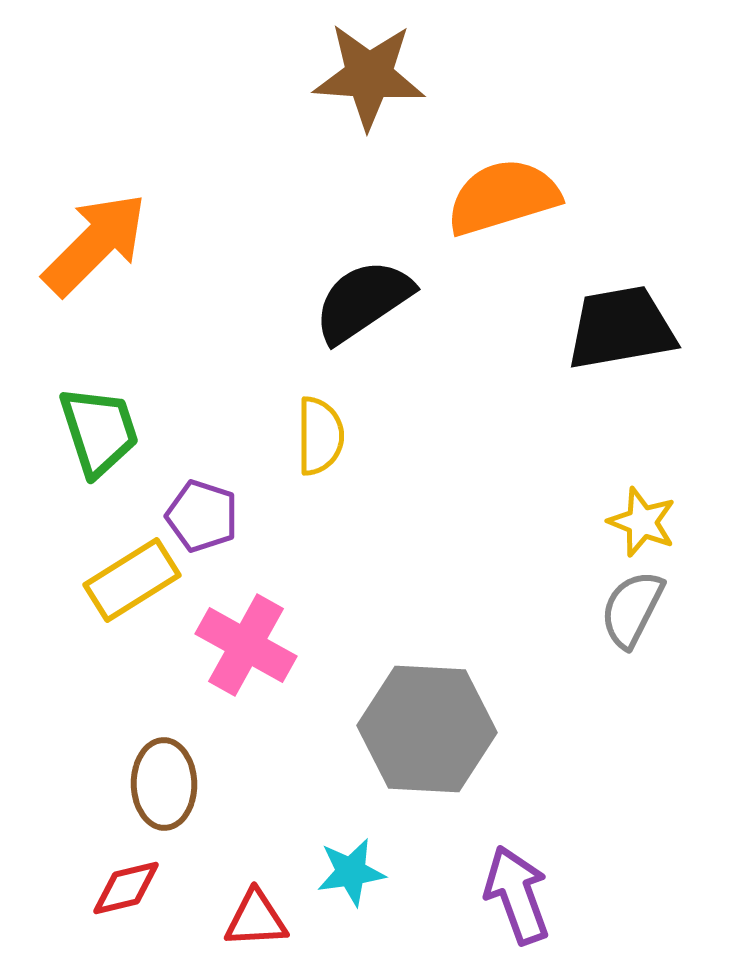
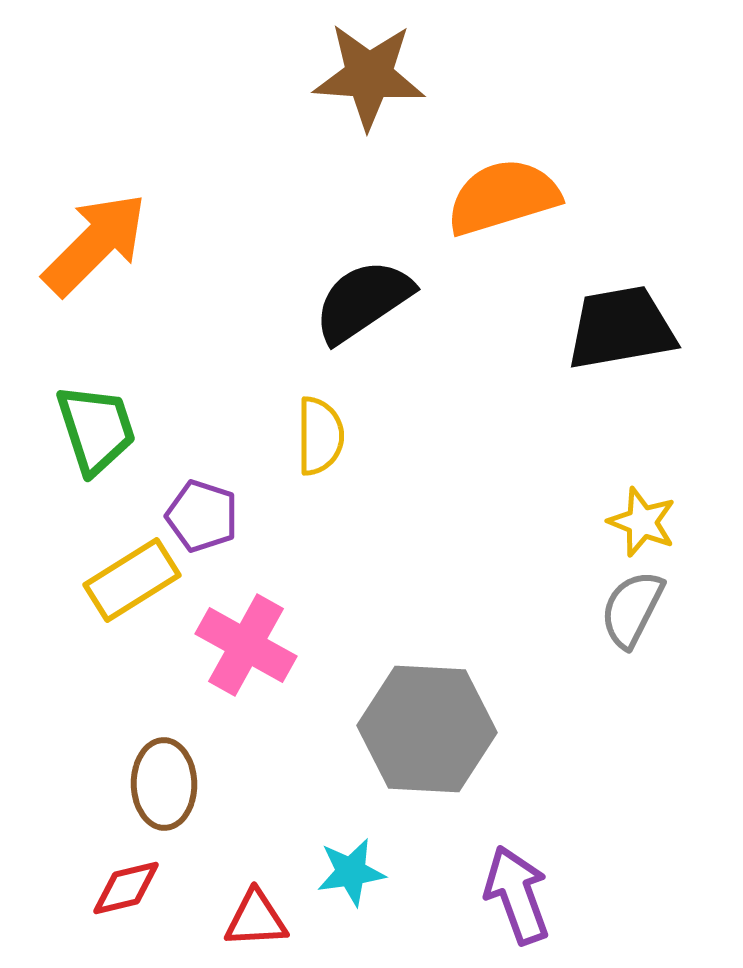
green trapezoid: moved 3 px left, 2 px up
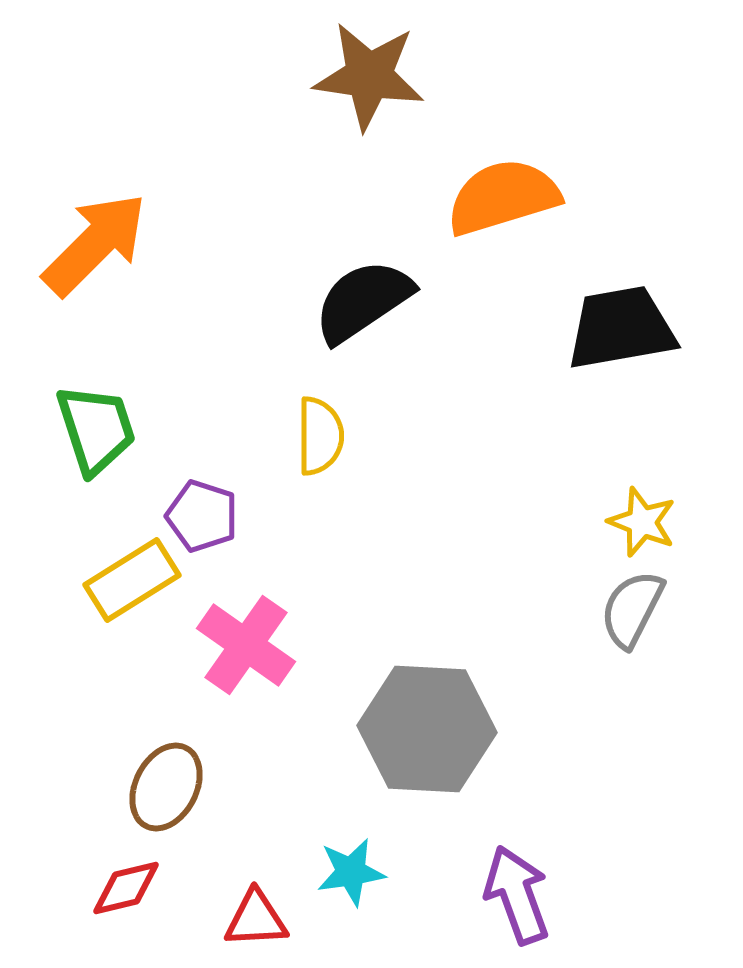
brown star: rotated 4 degrees clockwise
pink cross: rotated 6 degrees clockwise
brown ellipse: moved 2 px right, 3 px down; rotated 28 degrees clockwise
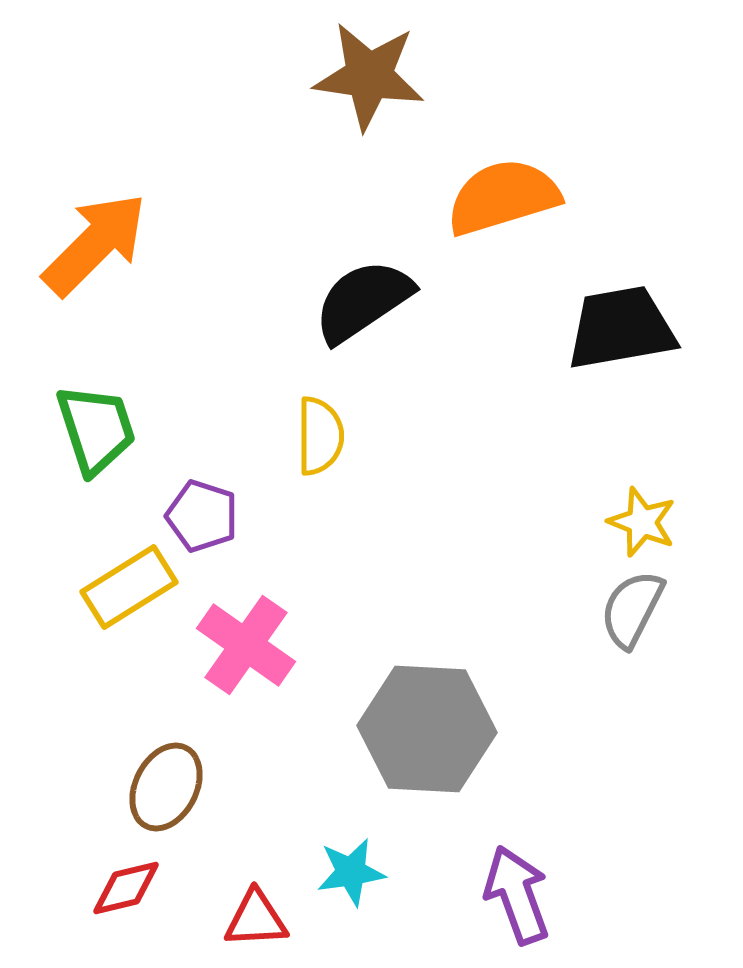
yellow rectangle: moved 3 px left, 7 px down
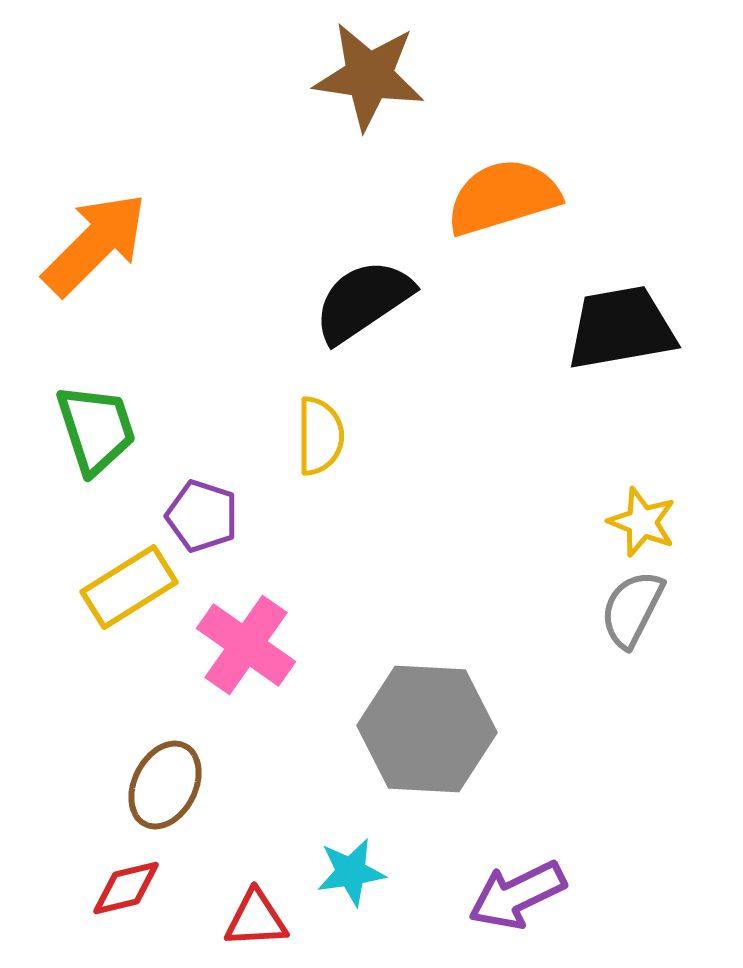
brown ellipse: moved 1 px left, 2 px up
purple arrow: rotated 96 degrees counterclockwise
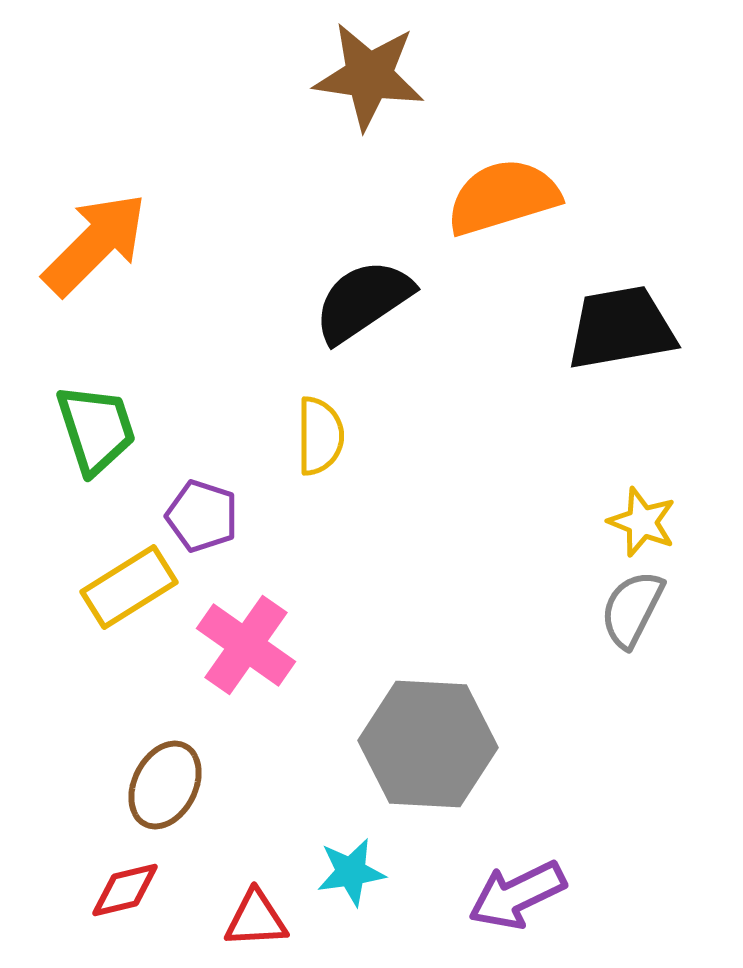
gray hexagon: moved 1 px right, 15 px down
red diamond: moved 1 px left, 2 px down
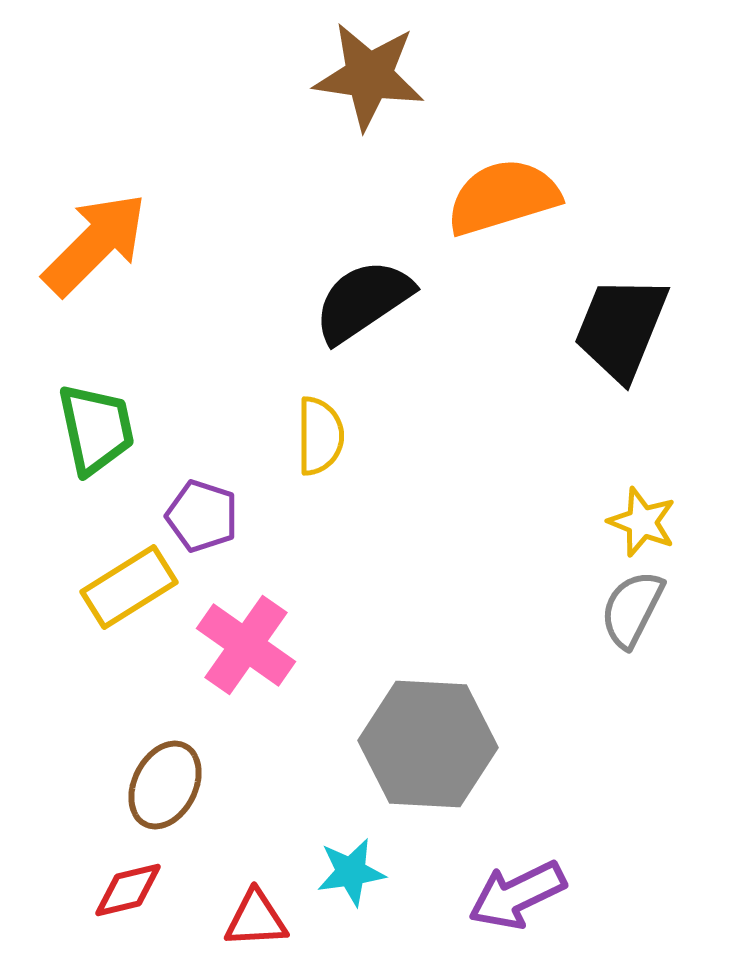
black trapezoid: rotated 58 degrees counterclockwise
green trapezoid: rotated 6 degrees clockwise
red diamond: moved 3 px right
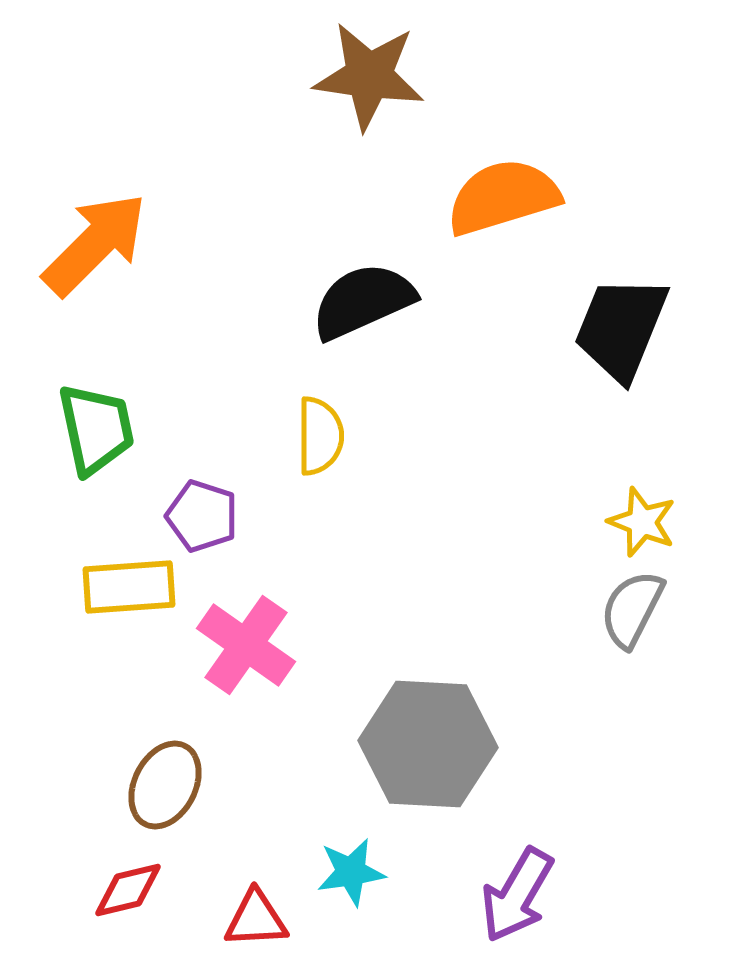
black semicircle: rotated 10 degrees clockwise
yellow rectangle: rotated 28 degrees clockwise
purple arrow: rotated 34 degrees counterclockwise
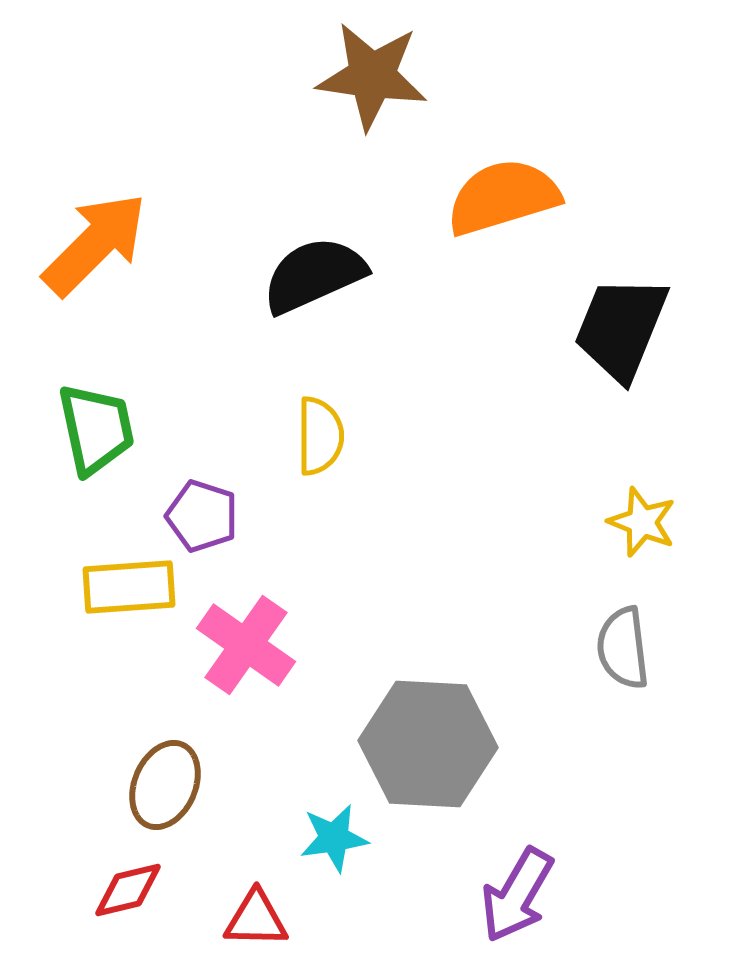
brown star: moved 3 px right
black semicircle: moved 49 px left, 26 px up
gray semicircle: moved 9 px left, 39 px down; rotated 34 degrees counterclockwise
brown ellipse: rotated 4 degrees counterclockwise
cyan star: moved 17 px left, 34 px up
red triangle: rotated 4 degrees clockwise
